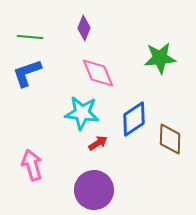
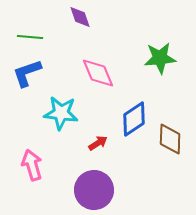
purple diamond: moved 4 px left, 11 px up; rotated 40 degrees counterclockwise
cyan star: moved 21 px left
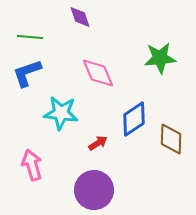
brown diamond: moved 1 px right
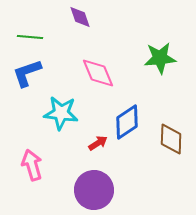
blue diamond: moved 7 px left, 3 px down
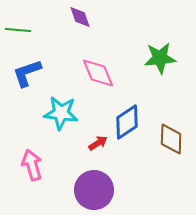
green line: moved 12 px left, 7 px up
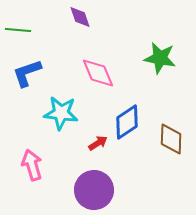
green star: rotated 16 degrees clockwise
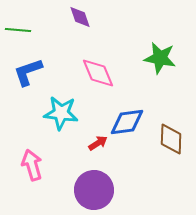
blue L-shape: moved 1 px right, 1 px up
blue diamond: rotated 27 degrees clockwise
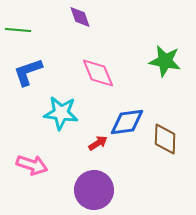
green star: moved 5 px right, 3 px down
brown diamond: moved 6 px left
pink arrow: rotated 124 degrees clockwise
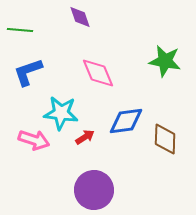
green line: moved 2 px right
blue diamond: moved 1 px left, 1 px up
red arrow: moved 13 px left, 6 px up
pink arrow: moved 2 px right, 25 px up
